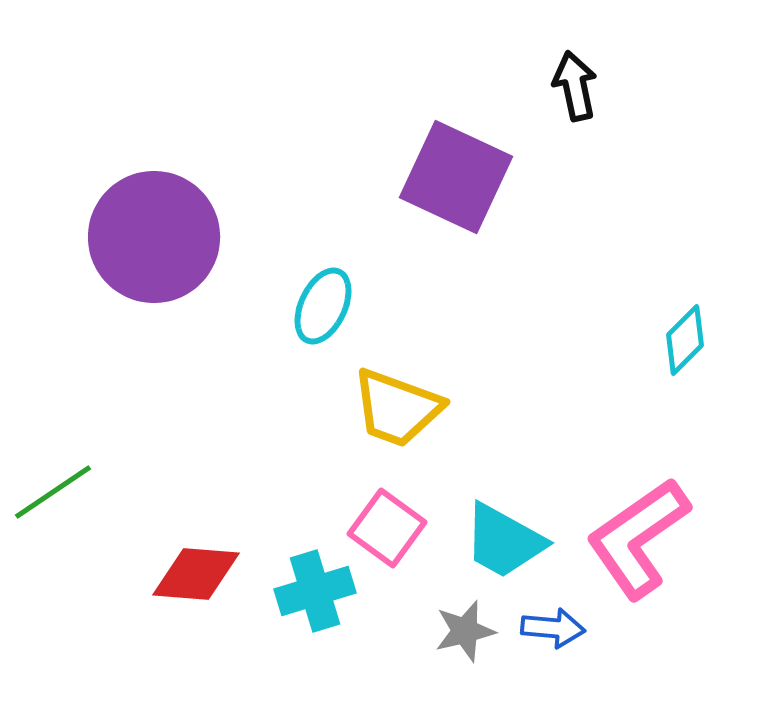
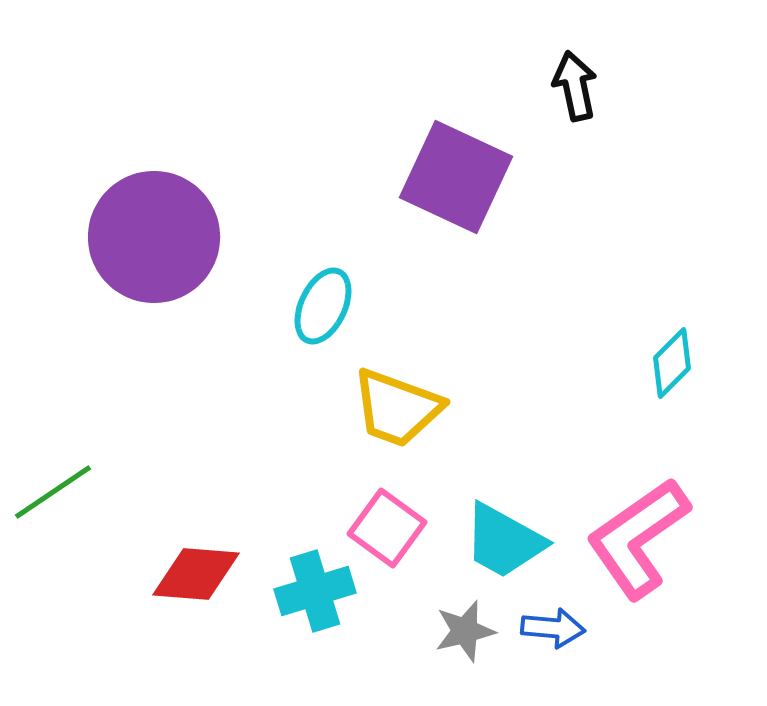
cyan diamond: moved 13 px left, 23 px down
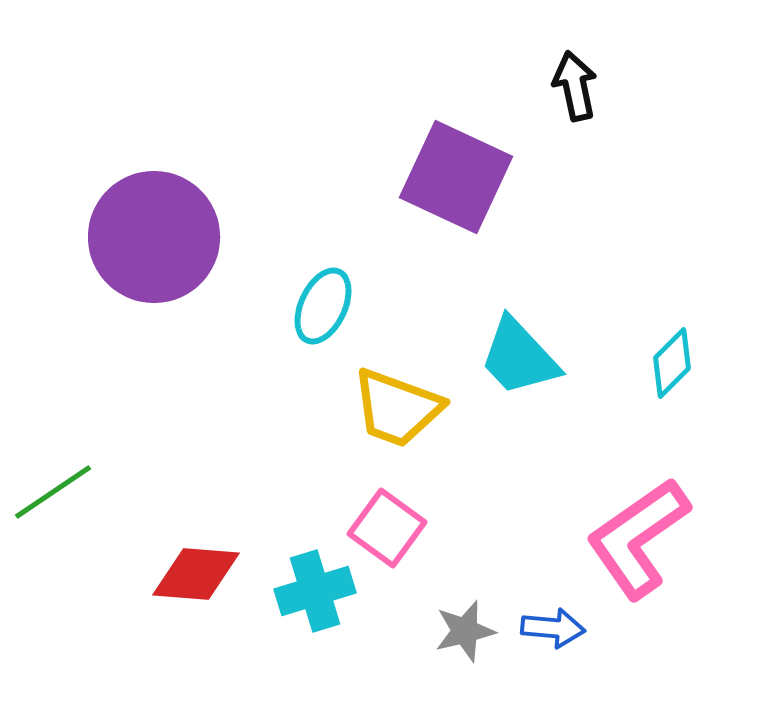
cyan trapezoid: moved 15 px right, 184 px up; rotated 18 degrees clockwise
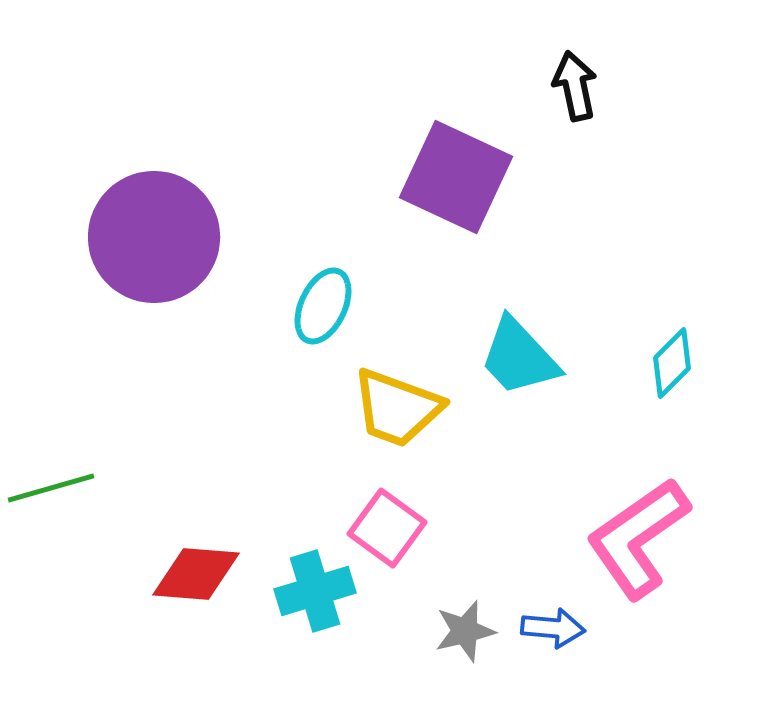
green line: moved 2 px left, 4 px up; rotated 18 degrees clockwise
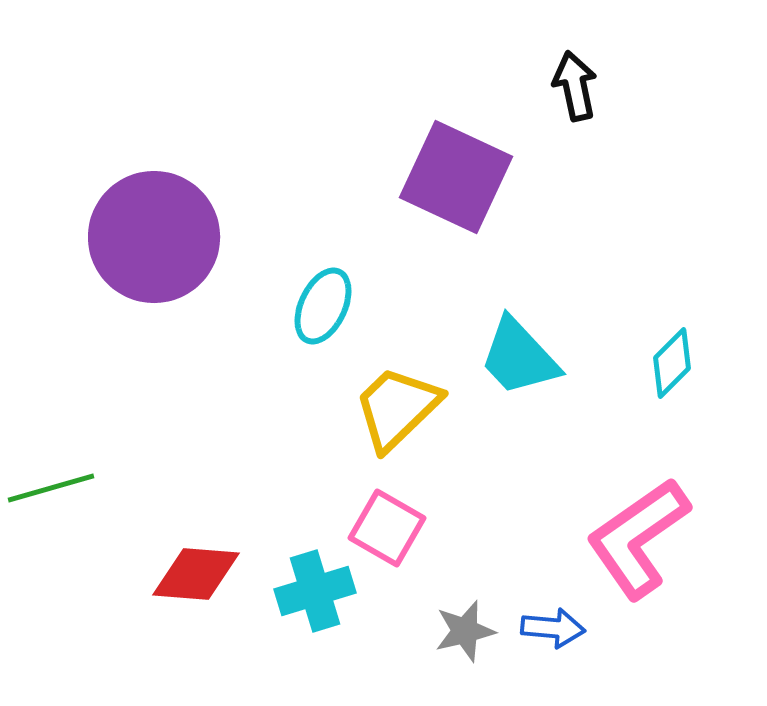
yellow trapezoid: rotated 116 degrees clockwise
pink square: rotated 6 degrees counterclockwise
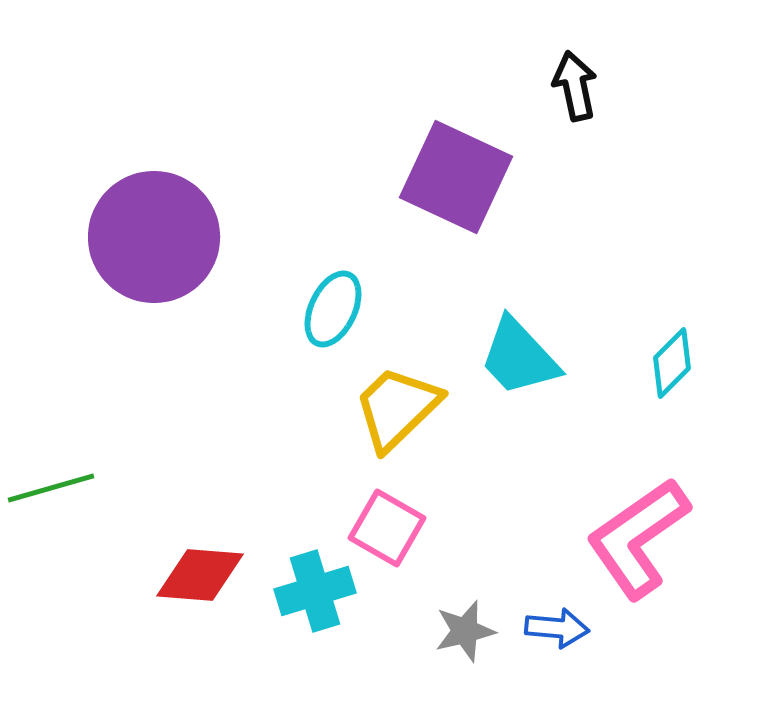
cyan ellipse: moved 10 px right, 3 px down
red diamond: moved 4 px right, 1 px down
blue arrow: moved 4 px right
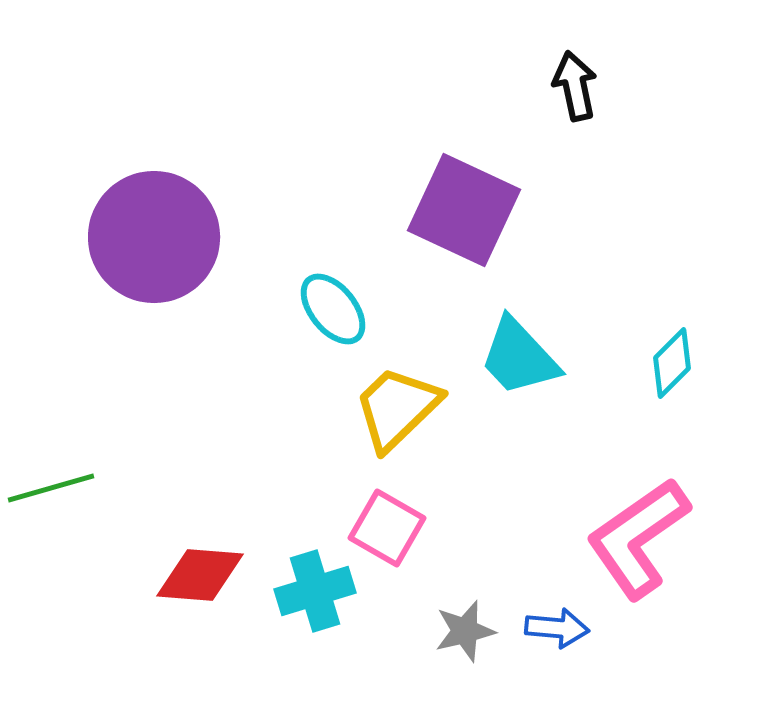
purple square: moved 8 px right, 33 px down
cyan ellipse: rotated 64 degrees counterclockwise
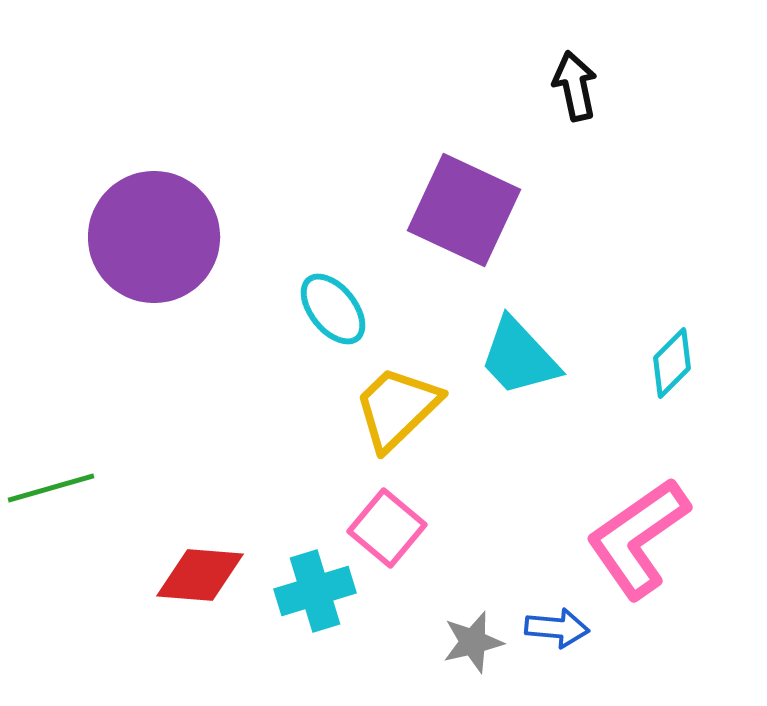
pink square: rotated 10 degrees clockwise
gray star: moved 8 px right, 11 px down
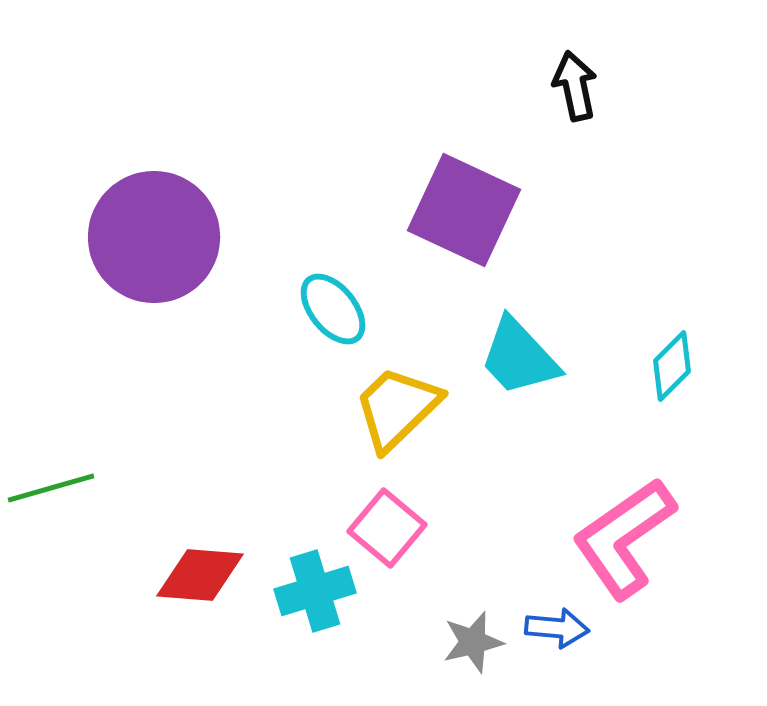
cyan diamond: moved 3 px down
pink L-shape: moved 14 px left
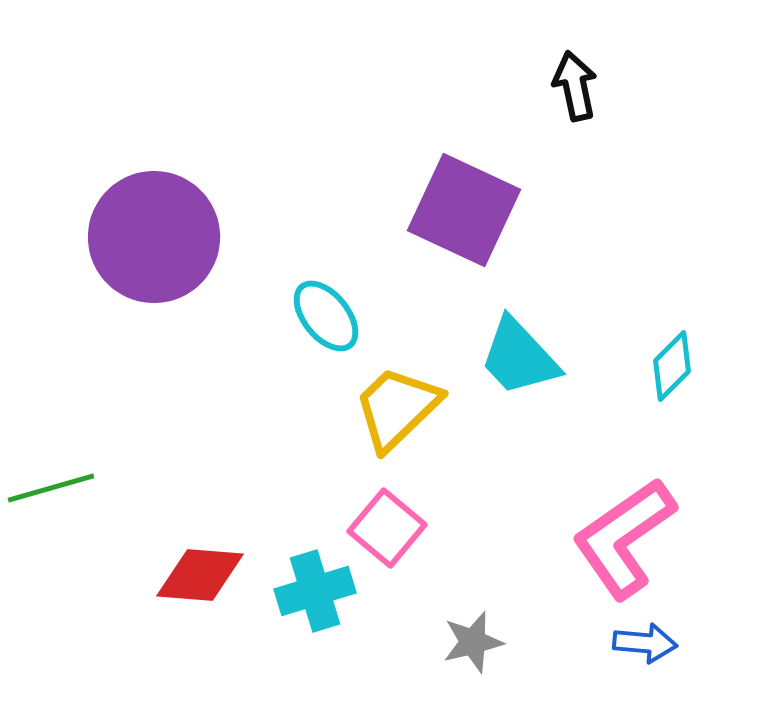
cyan ellipse: moved 7 px left, 7 px down
blue arrow: moved 88 px right, 15 px down
